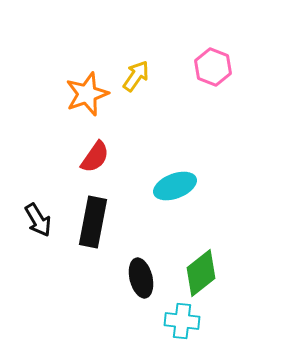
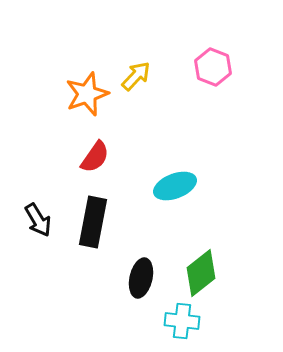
yellow arrow: rotated 8 degrees clockwise
black ellipse: rotated 27 degrees clockwise
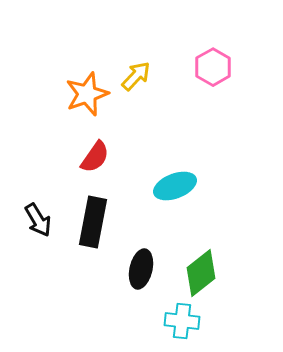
pink hexagon: rotated 9 degrees clockwise
black ellipse: moved 9 px up
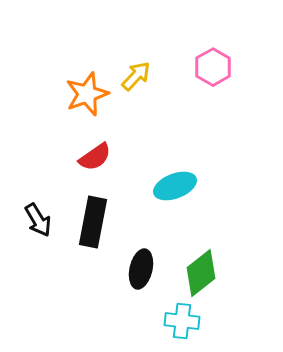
red semicircle: rotated 20 degrees clockwise
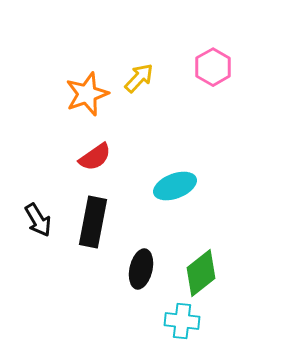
yellow arrow: moved 3 px right, 2 px down
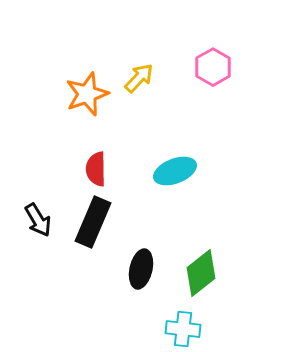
red semicircle: moved 1 px right, 12 px down; rotated 124 degrees clockwise
cyan ellipse: moved 15 px up
black rectangle: rotated 12 degrees clockwise
cyan cross: moved 1 px right, 8 px down
